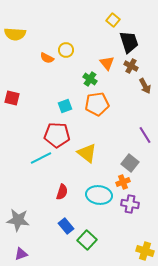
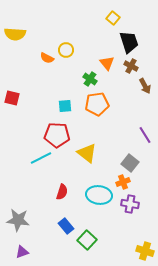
yellow square: moved 2 px up
cyan square: rotated 16 degrees clockwise
purple triangle: moved 1 px right, 2 px up
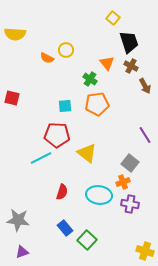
blue rectangle: moved 1 px left, 2 px down
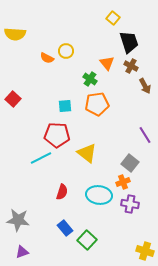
yellow circle: moved 1 px down
red square: moved 1 px right, 1 px down; rotated 28 degrees clockwise
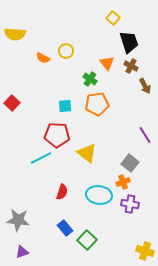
orange semicircle: moved 4 px left
red square: moved 1 px left, 4 px down
